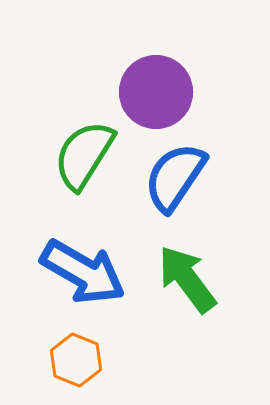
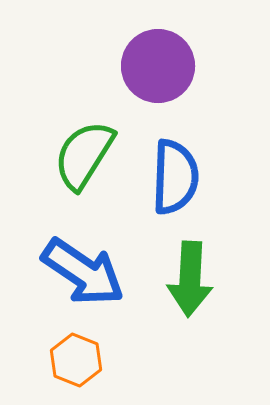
purple circle: moved 2 px right, 26 px up
blue semicircle: rotated 148 degrees clockwise
blue arrow: rotated 4 degrees clockwise
green arrow: moved 3 px right; rotated 140 degrees counterclockwise
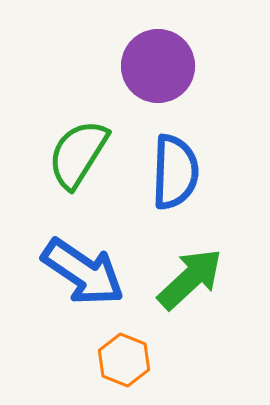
green semicircle: moved 6 px left, 1 px up
blue semicircle: moved 5 px up
green arrow: rotated 136 degrees counterclockwise
orange hexagon: moved 48 px right
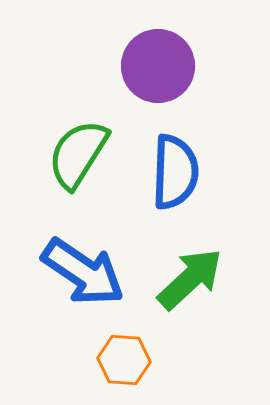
orange hexagon: rotated 18 degrees counterclockwise
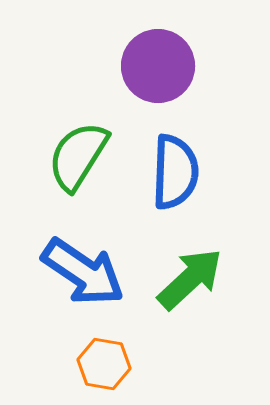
green semicircle: moved 2 px down
orange hexagon: moved 20 px left, 4 px down; rotated 6 degrees clockwise
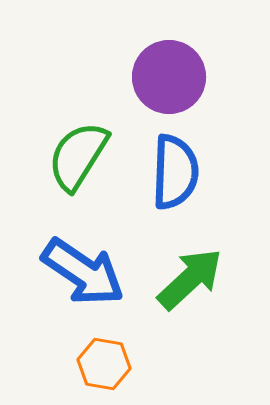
purple circle: moved 11 px right, 11 px down
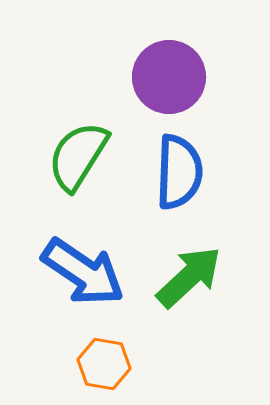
blue semicircle: moved 4 px right
green arrow: moved 1 px left, 2 px up
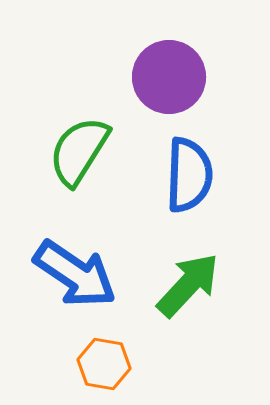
green semicircle: moved 1 px right, 5 px up
blue semicircle: moved 10 px right, 3 px down
blue arrow: moved 8 px left, 2 px down
green arrow: moved 1 px left, 8 px down; rotated 4 degrees counterclockwise
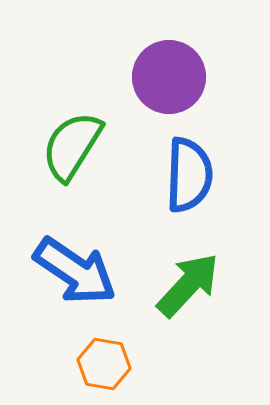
green semicircle: moved 7 px left, 5 px up
blue arrow: moved 3 px up
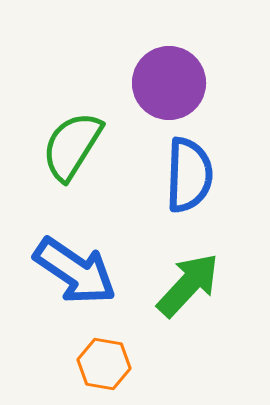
purple circle: moved 6 px down
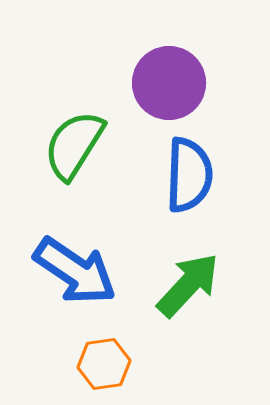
green semicircle: moved 2 px right, 1 px up
orange hexagon: rotated 18 degrees counterclockwise
